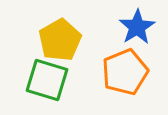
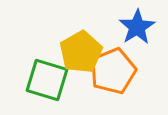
yellow pentagon: moved 21 px right, 12 px down
orange pentagon: moved 12 px left, 1 px up
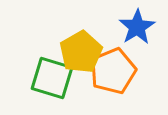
green square: moved 5 px right, 2 px up
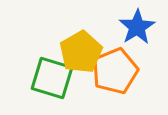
orange pentagon: moved 2 px right
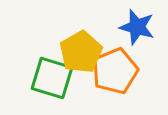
blue star: rotated 24 degrees counterclockwise
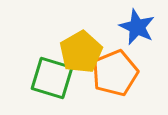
blue star: rotated 9 degrees clockwise
orange pentagon: moved 2 px down
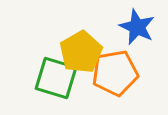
orange pentagon: rotated 12 degrees clockwise
green square: moved 4 px right
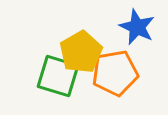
green square: moved 2 px right, 2 px up
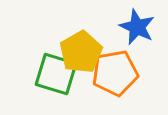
green square: moved 2 px left, 2 px up
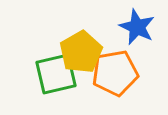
green square: rotated 30 degrees counterclockwise
